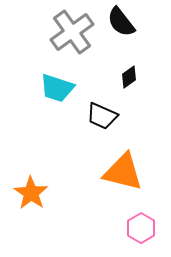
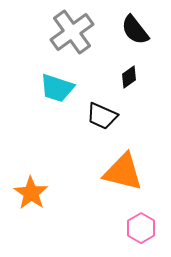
black semicircle: moved 14 px right, 8 px down
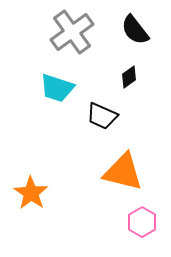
pink hexagon: moved 1 px right, 6 px up
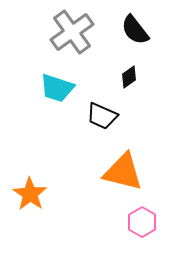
orange star: moved 1 px left, 1 px down
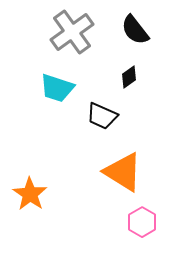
orange triangle: rotated 18 degrees clockwise
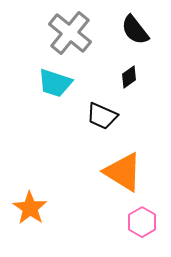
gray cross: moved 2 px left, 1 px down; rotated 15 degrees counterclockwise
cyan trapezoid: moved 2 px left, 5 px up
orange star: moved 14 px down
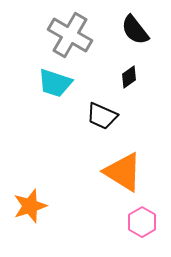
gray cross: moved 2 px down; rotated 9 degrees counterclockwise
orange star: moved 2 px up; rotated 20 degrees clockwise
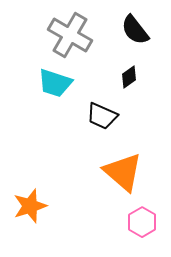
orange triangle: rotated 9 degrees clockwise
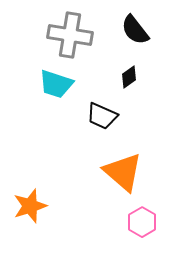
gray cross: rotated 21 degrees counterclockwise
cyan trapezoid: moved 1 px right, 1 px down
